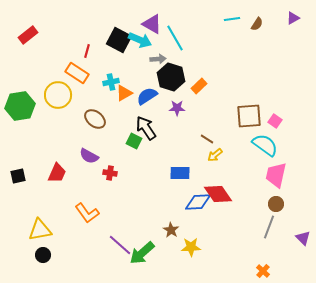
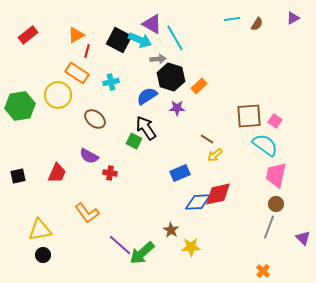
orange triangle at (124, 93): moved 48 px left, 58 px up
blue rectangle at (180, 173): rotated 24 degrees counterclockwise
red diamond at (218, 194): rotated 68 degrees counterclockwise
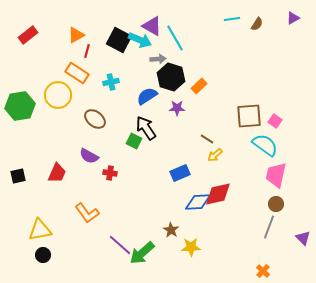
purple triangle at (152, 24): moved 2 px down
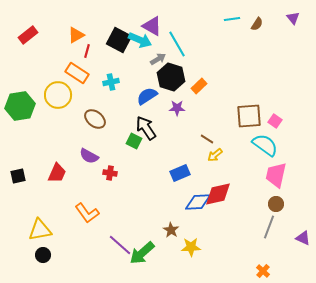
purple triangle at (293, 18): rotated 40 degrees counterclockwise
cyan line at (175, 38): moved 2 px right, 6 px down
gray arrow at (158, 59): rotated 28 degrees counterclockwise
purple triangle at (303, 238): rotated 21 degrees counterclockwise
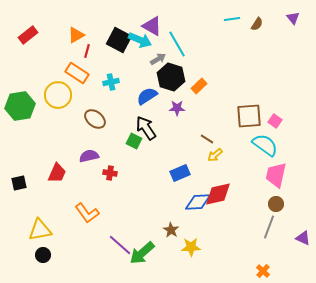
purple semicircle at (89, 156): rotated 138 degrees clockwise
black square at (18, 176): moved 1 px right, 7 px down
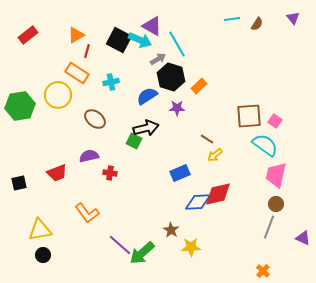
black arrow at (146, 128): rotated 110 degrees clockwise
red trapezoid at (57, 173): rotated 45 degrees clockwise
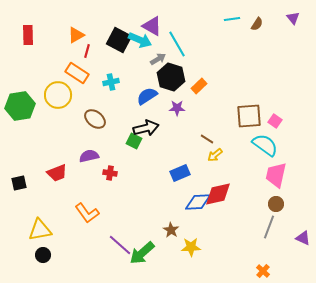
red rectangle at (28, 35): rotated 54 degrees counterclockwise
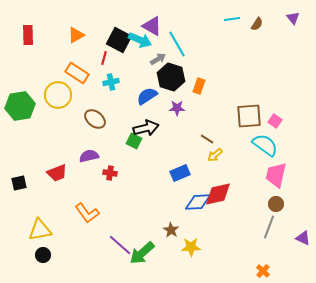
red line at (87, 51): moved 17 px right, 7 px down
orange rectangle at (199, 86): rotated 28 degrees counterclockwise
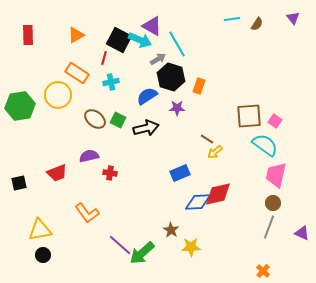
green square at (134, 141): moved 16 px left, 21 px up
yellow arrow at (215, 155): moved 3 px up
brown circle at (276, 204): moved 3 px left, 1 px up
purple triangle at (303, 238): moved 1 px left, 5 px up
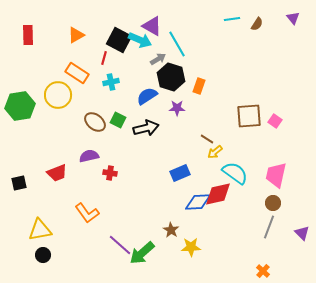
brown ellipse at (95, 119): moved 3 px down
cyan semicircle at (265, 145): moved 30 px left, 28 px down
purple triangle at (302, 233): rotated 21 degrees clockwise
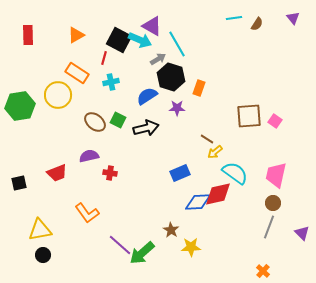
cyan line at (232, 19): moved 2 px right, 1 px up
orange rectangle at (199, 86): moved 2 px down
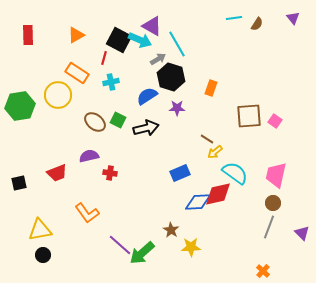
orange rectangle at (199, 88): moved 12 px right
